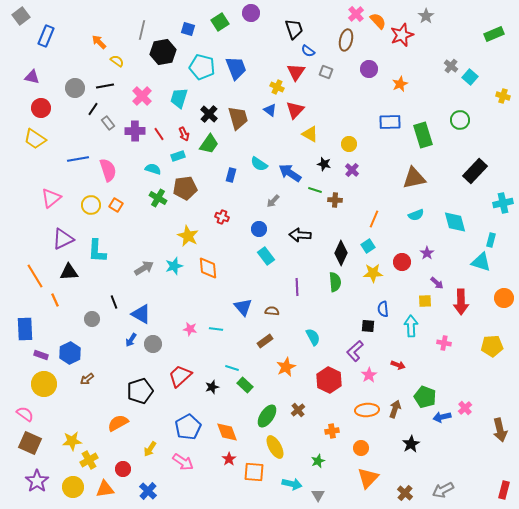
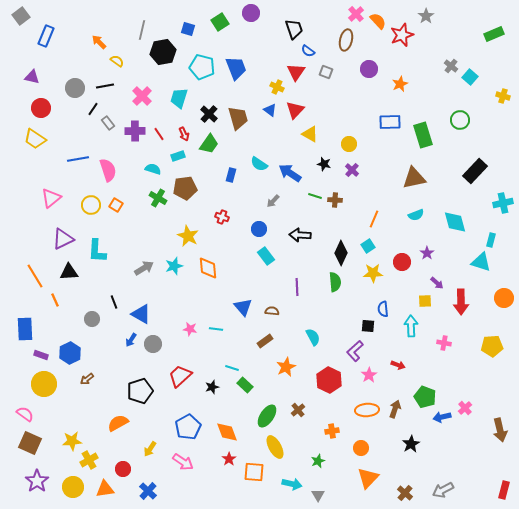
green line at (315, 190): moved 6 px down
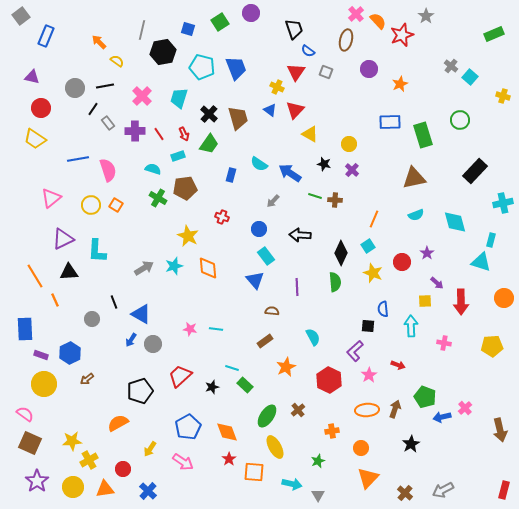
yellow star at (373, 273): rotated 24 degrees clockwise
blue triangle at (243, 307): moved 12 px right, 27 px up
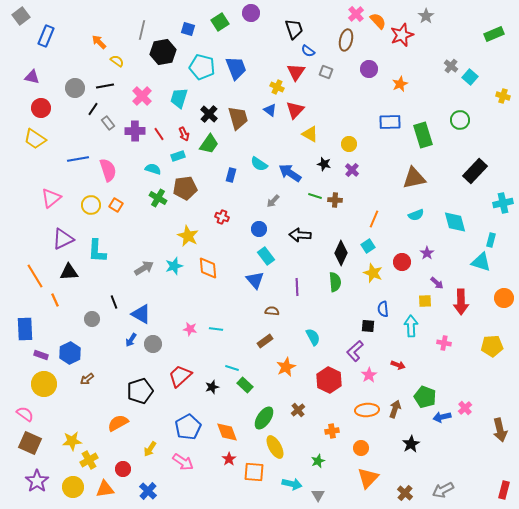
green ellipse at (267, 416): moved 3 px left, 2 px down
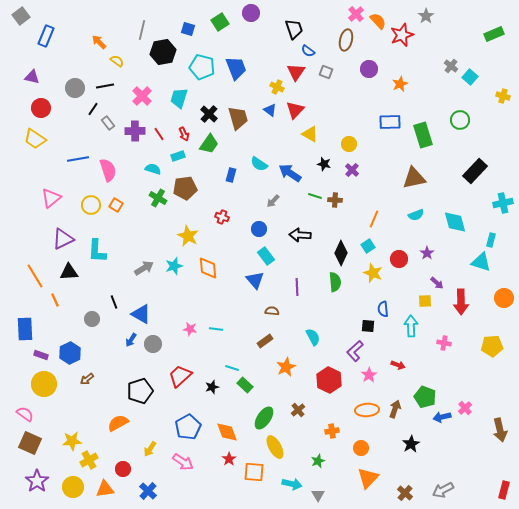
red circle at (402, 262): moved 3 px left, 3 px up
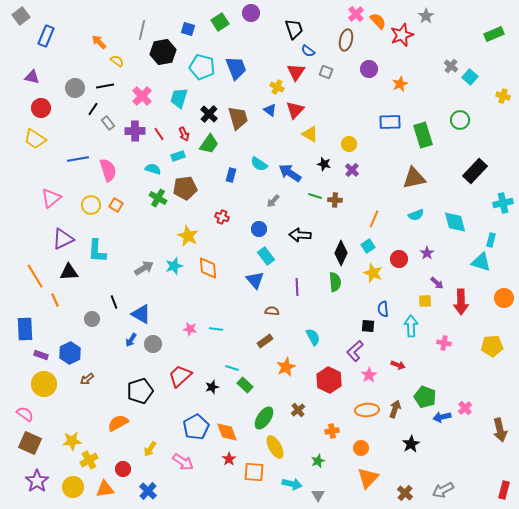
blue pentagon at (188, 427): moved 8 px right
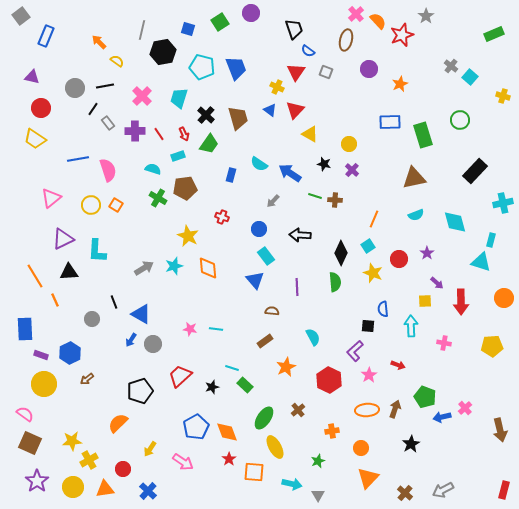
black cross at (209, 114): moved 3 px left, 1 px down
orange semicircle at (118, 423): rotated 15 degrees counterclockwise
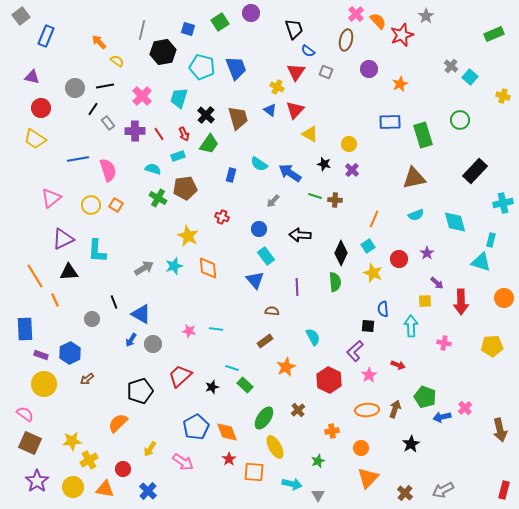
pink star at (190, 329): moved 1 px left, 2 px down
orange triangle at (105, 489): rotated 18 degrees clockwise
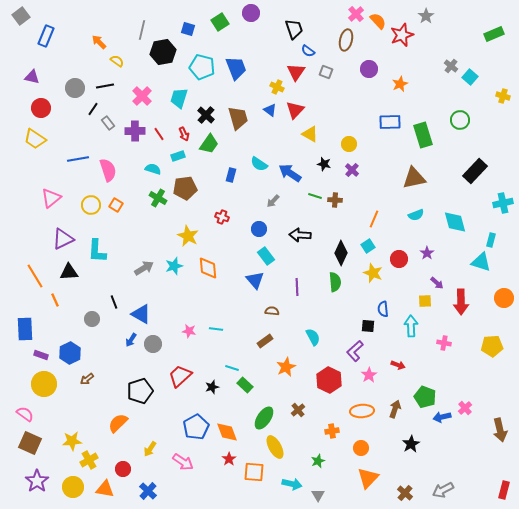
orange ellipse at (367, 410): moved 5 px left, 1 px down
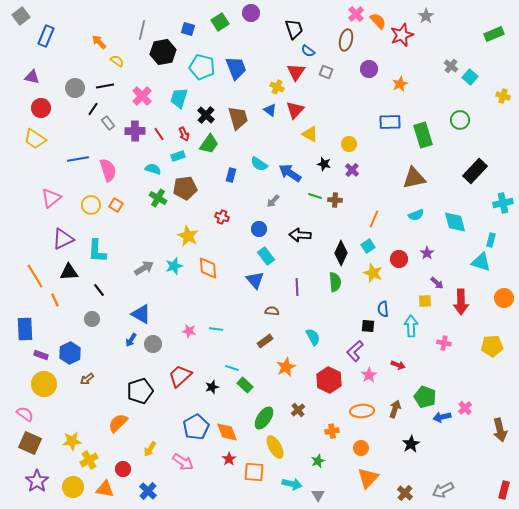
black line at (114, 302): moved 15 px left, 12 px up; rotated 16 degrees counterclockwise
